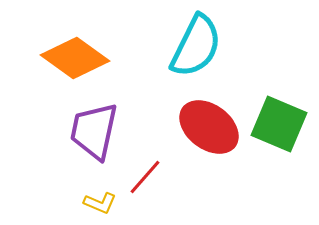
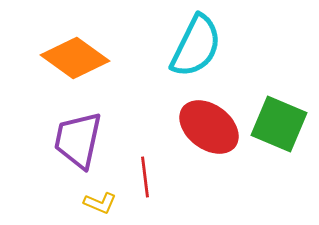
purple trapezoid: moved 16 px left, 9 px down
red line: rotated 48 degrees counterclockwise
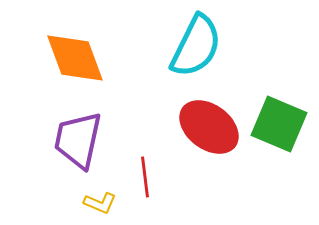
orange diamond: rotated 34 degrees clockwise
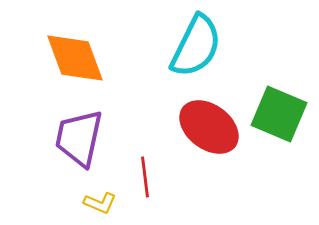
green square: moved 10 px up
purple trapezoid: moved 1 px right, 2 px up
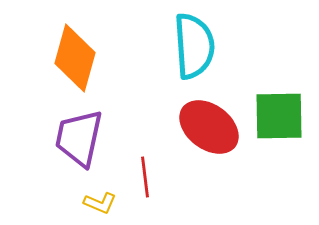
cyan semicircle: moved 2 px left; rotated 30 degrees counterclockwise
orange diamond: rotated 36 degrees clockwise
green square: moved 2 px down; rotated 24 degrees counterclockwise
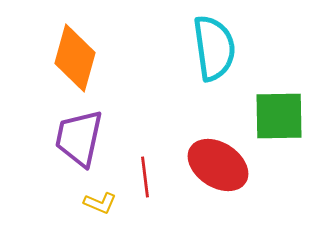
cyan semicircle: moved 20 px right, 2 px down; rotated 4 degrees counterclockwise
red ellipse: moved 9 px right, 38 px down; rotated 4 degrees counterclockwise
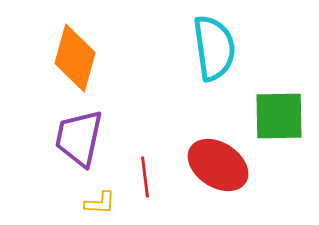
yellow L-shape: rotated 20 degrees counterclockwise
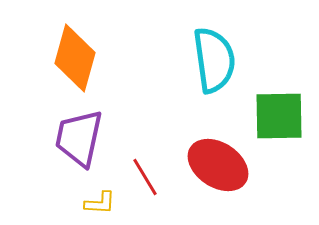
cyan semicircle: moved 12 px down
red line: rotated 24 degrees counterclockwise
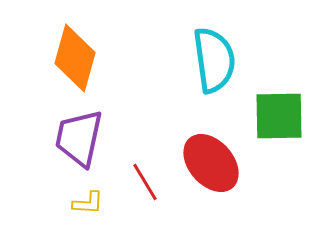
red ellipse: moved 7 px left, 2 px up; rotated 16 degrees clockwise
red line: moved 5 px down
yellow L-shape: moved 12 px left
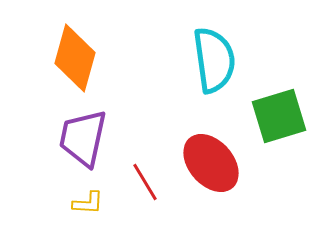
green square: rotated 16 degrees counterclockwise
purple trapezoid: moved 4 px right
